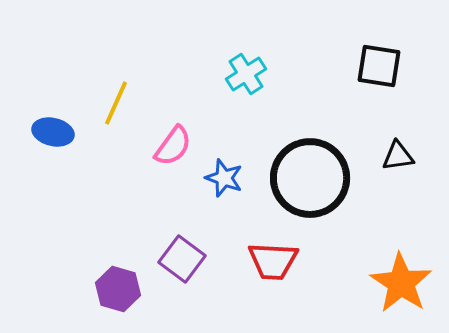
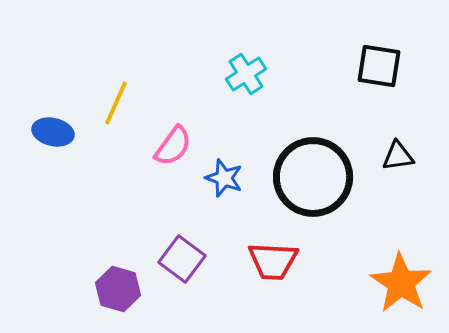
black circle: moved 3 px right, 1 px up
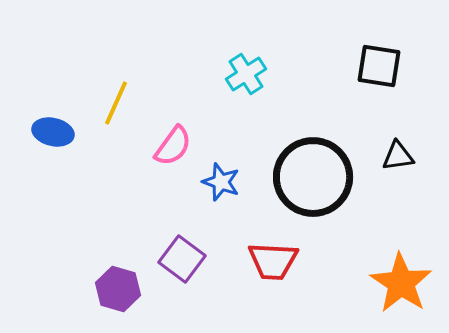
blue star: moved 3 px left, 4 px down
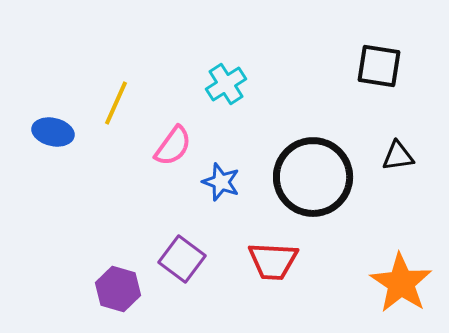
cyan cross: moved 20 px left, 10 px down
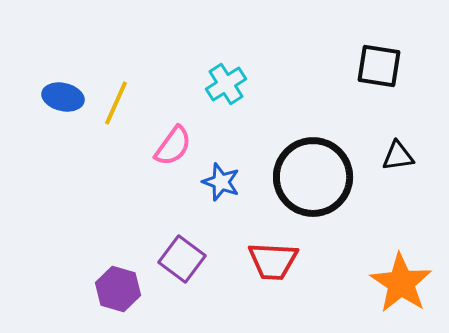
blue ellipse: moved 10 px right, 35 px up
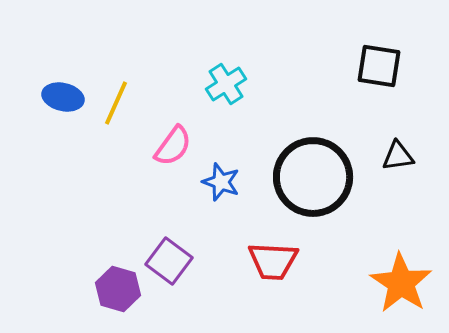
purple square: moved 13 px left, 2 px down
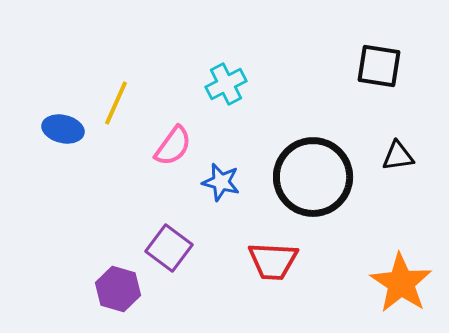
cyan cross: rotated 6 degrees clockwise
blue ellipse: moved 32 px down
blue star: rotated 6 degrees counterclockwise
purple square: moved 13 px up
